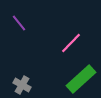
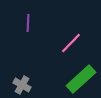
purple line: moved 9 px right; rotated 42 degrees clockwise
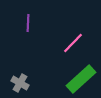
pink line: moved 2 px right
gray cross: moved 2 px left, 2 px up
